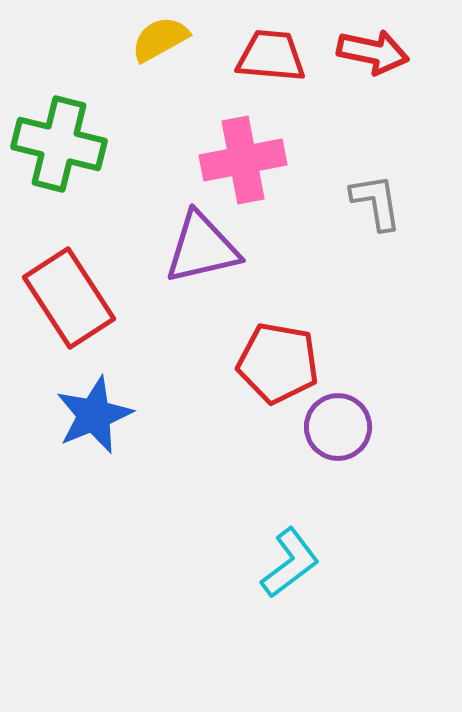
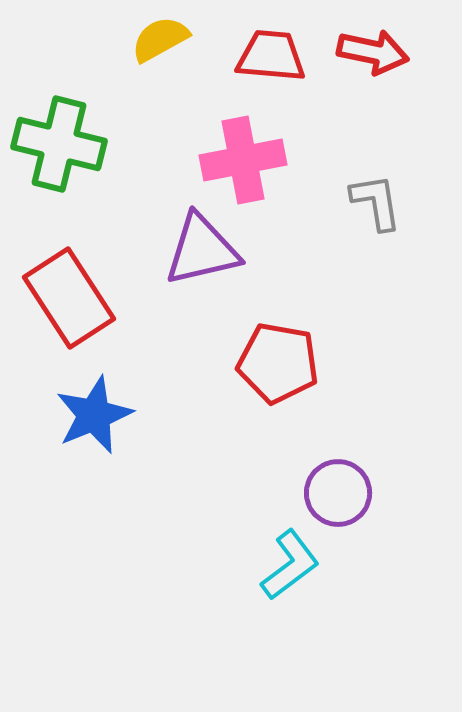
purple triangle: moved 2 px down
purple circle: moved 66 px down
cyan L-shape: moved 2 px down
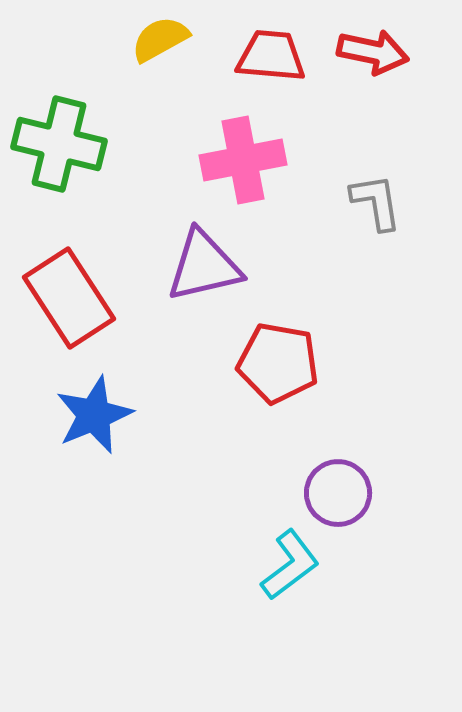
purple triangle: moved 2 px right, 16 px down
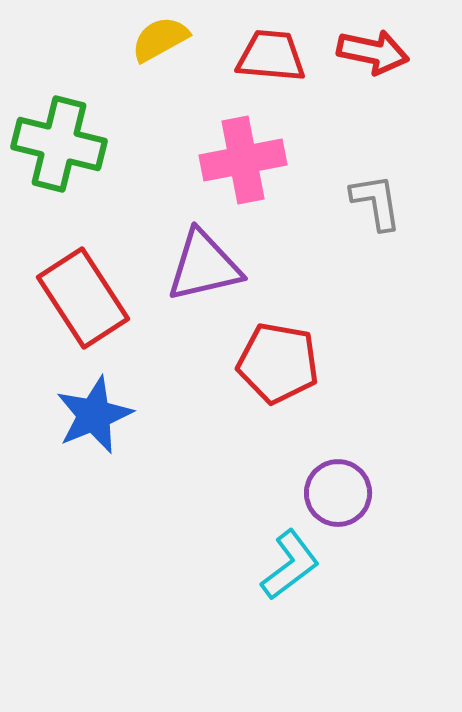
red rectangle: moved 14 px right
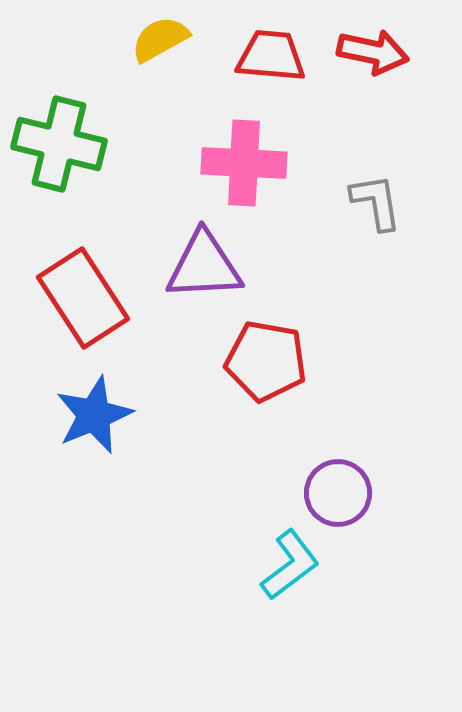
pink cross: moved 1 px right, 3 px down; rotated 14 degrees clockwise
purple triangle: rotated 10 degrees clockwise
red pentagon: moved 12 px left, 2 px up
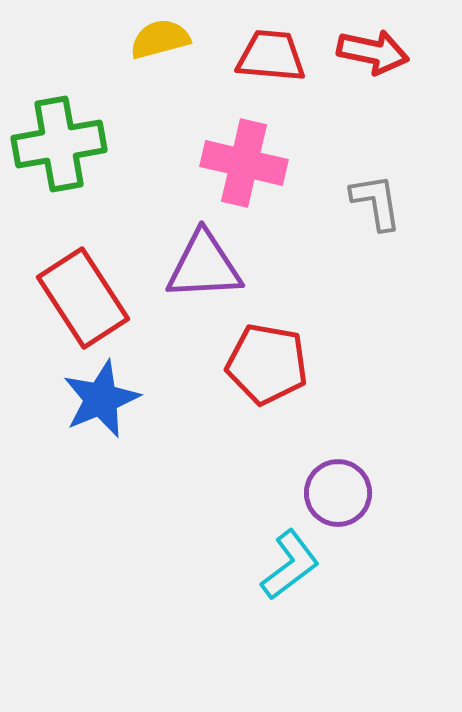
yellow semicircle: rotated 14 degrees clockwise
green cross: rotated 24 degrees counterclockwise
pink cross: rotated 10 degrees clockwise
red pentagon: moved 1 px right, 3 px down
blue star: moved 7 px right, 16 px up
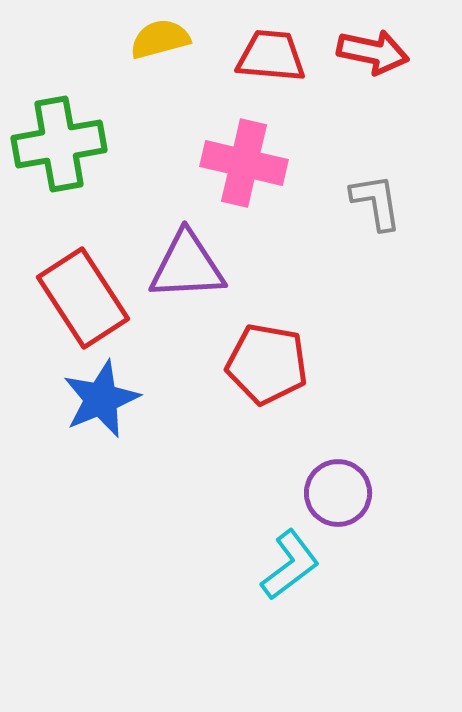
purple triangle: moved 17 px left
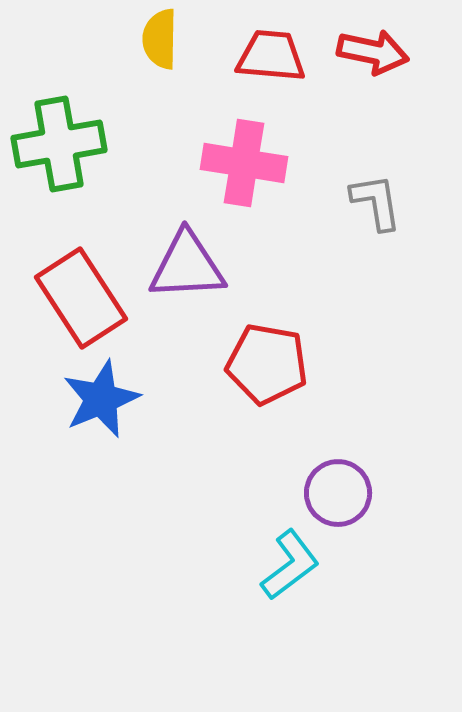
yellow semicircle: rotated 74 degrees counterclockwise
pink cross: rotated 4 degrees counterclockwise
red rectangle: moved 2 px left
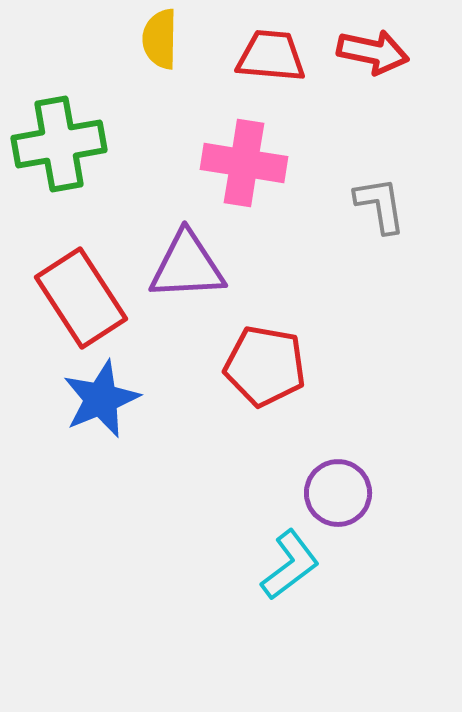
gray L-shape: moved 4 px right, 3 px down
red pentagon: moved 2 px left, 2 px down
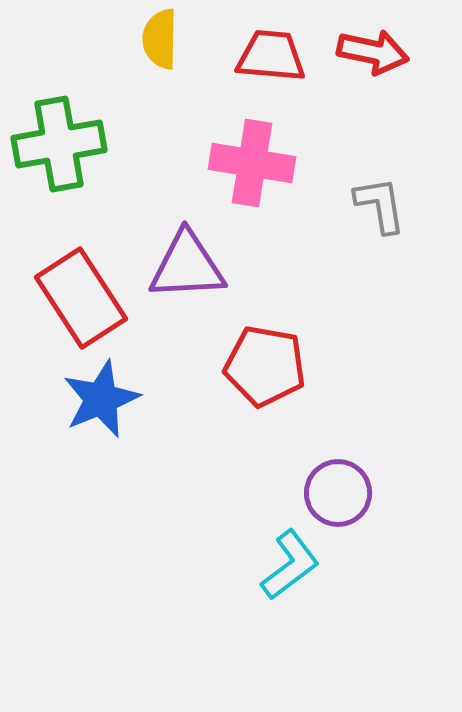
pink cross: moved 8 px right
